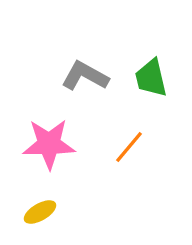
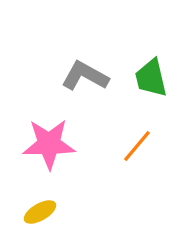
orange line: moved 8 px right, 1 px up
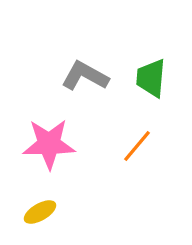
green trapezoid: rotated 18 degrees clockwise
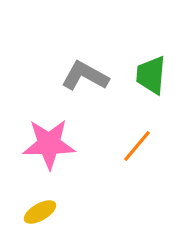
green trapezoid: moved 3 px up
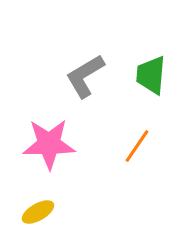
gray L-shape: rotated 60 degrees counterclockwise
orange line: rotated 6 degrees counterclockwise
yellow ellipse: moved 2 px left
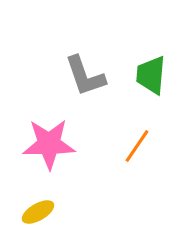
gray L-shape: rotated 78 degrees counterclockwise
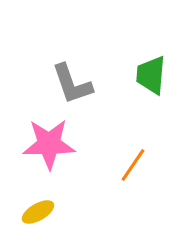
gray L-shape: moved 13 px left, 8 px down
orange line: moved 4 px left, 19 px down
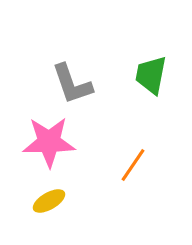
green trapezoid: rotated 6 degrees clockwise
pink star: moved 2 px up
yellow ellipse: moved 11 px right, 11 px up
